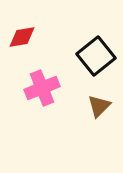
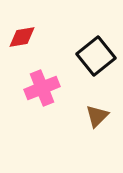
brown triangle: moved 2 px left, 10 px down
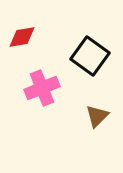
black square: moved 6 px left; rotated 15 degrees counterclockwise
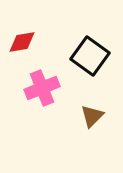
red diamond: moved 5 px down
brown triangle: moved 5 px left
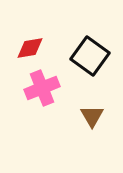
red diamond: moved 8 px right, 6 px down
brown triangle: rotated 15 degrees counterclockwise
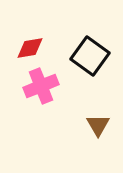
pink cross: moved 1 px left, 2 px up
brown triangle: moved 6 px right, 9 px down
